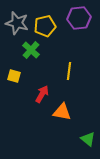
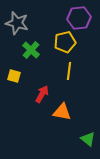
yellow pentagon: moved 20 px right, 16 px down
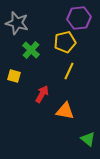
yellow line: rotated 18 degrees clockwise
orange triangle: moved 3 px right, 1 px up
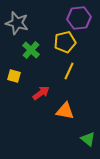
red arrow: moved 1 px left, 1 px up; rotated 24 degrees clockwise
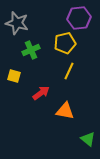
yellow pentagon: moved 1 px down
green cross: rotated 24 degrees clockwise
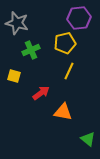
orange triangle: moved 2 px left, 1 px down
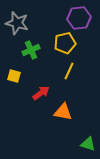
green triangle: moved 5 px down; rotated 21 degrees counterclockwise
